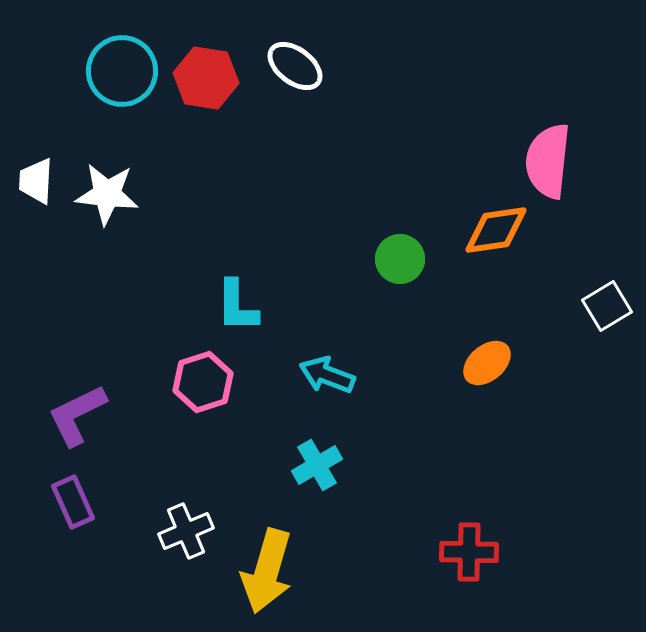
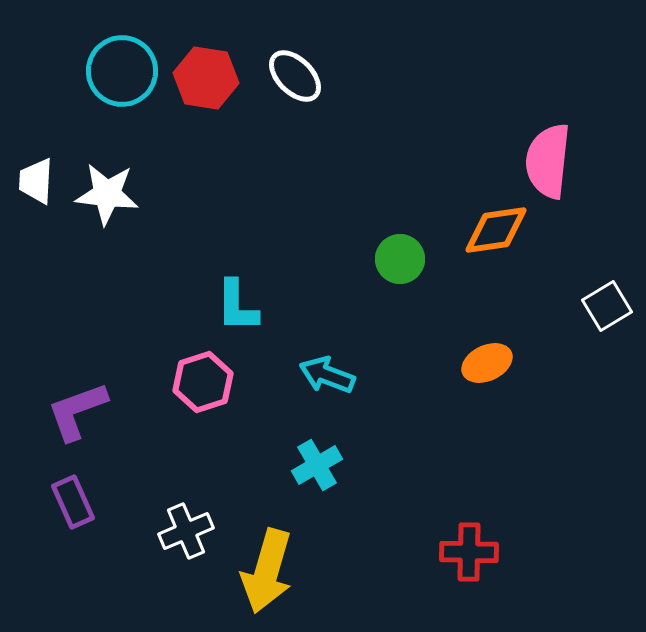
white ellipse: moved 10 px down; rotated 8 degrees clockwise
orange ellipse: rotated 15 degrees clockwise
purple L-shape: moved 4 px up; rotated 6 degrees clockwise
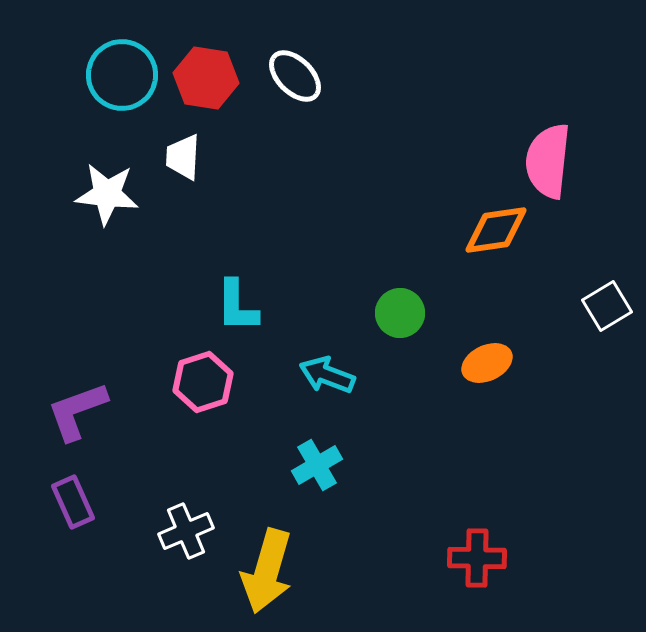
cyan circle: moved 4 px down
white trapezoid: moved 147 px right, 24 px up
green circle: moved 54 px down
red cross: moved 8 px right, 6 px down
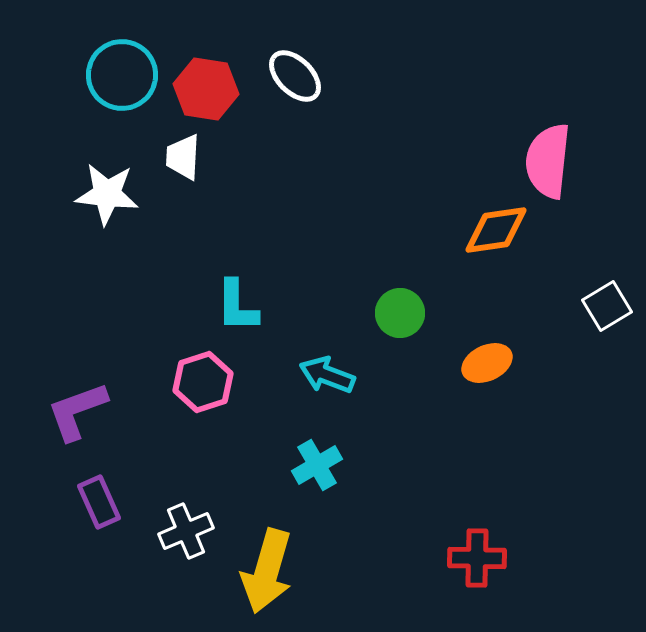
red hexagon: moved 11 px down
purple rectangle: moved 26 px right
